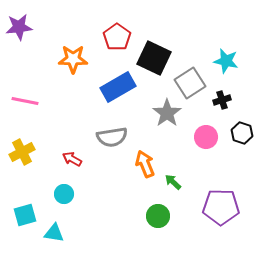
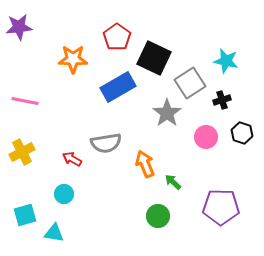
gray semicircle: moved 6 px left, 6 px down
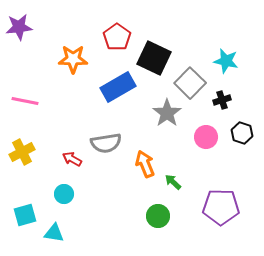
gray square: rotated 12 degrees counterclockwise
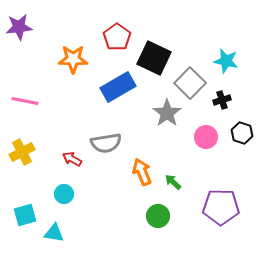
orange arrow: moved 3 px left, 8 px down
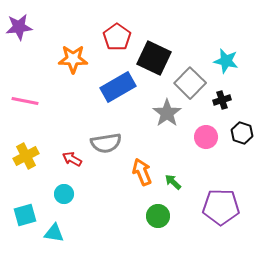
yellow cross: moved 4 px right, 4 px down
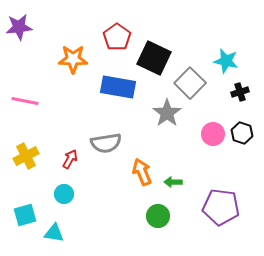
blue rectangle: rotated 40 degrees clockwise
black cross: moved 18 px right, 8 px up
pink circle: moved 7 px right, 3 px up
red arrow: moved 2 px left; rotated 90 degrees clockwise
green arrow: rotated 42 degrees counterclockwise
purple pentagon: rotated 6 degrees clockwise
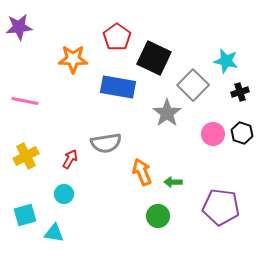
gray square: moved 3 px right, 2 px down
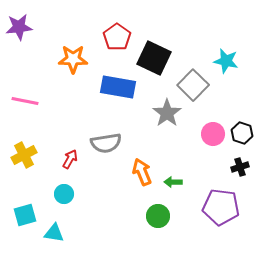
black cross: moved 75 px down
yellow cross: moved 2 px left, 1 px up
